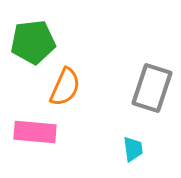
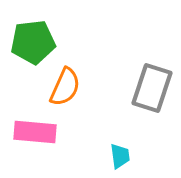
cyan trapezoid: moved 13 px left, 7 px down
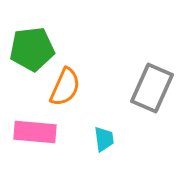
green pentagon: moved 1 px left, 7 px down
gray rectangle: rotated 6 degrees clockwise
cyan trapezoid: moved 16 px left, 17 px up
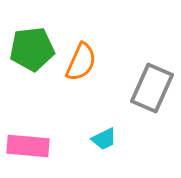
orange semicircle: moved 16 px right, 25 px up
pink rectangle: moved 7 px left, 14 px down
cyan trapezoid: rotated 72 degrees clockwise
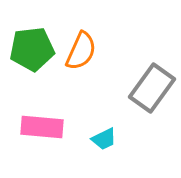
orange semicircle: moved 11 px up
gray rectangle: rotated 12 degrees clockwise
pink rectangle: moved 14 px right, 19 px up
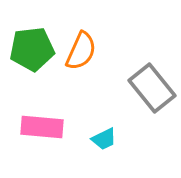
gray rectangle: rotated 75 degrees counterclockwise
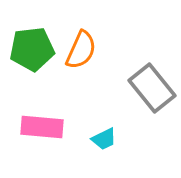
orange semicircle: moved 1 px up
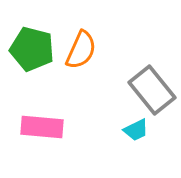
green pentagon: rotated 21 degrees clockwise
gray rectangle: moved 2 px down
cyan trapezoid: moved 32 px right, 9 px up
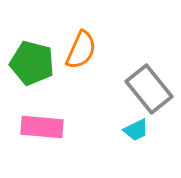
green pentagon: moved 14 px down
gray rectangle: moved 3 px left, 1 px up
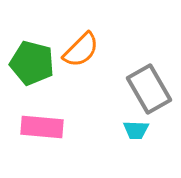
orange semicircle: rotated 21 degrees clockwise
gray rectangle: rotated 9 degrees clockwise
cyan trapezoid: rotated 28 degrees clockwise
